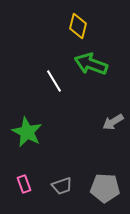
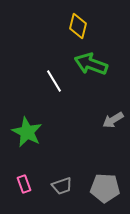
gray arrow: moved 2 px up
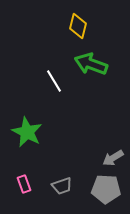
gray arrow: moved 38 px down
gray pentagon: moved 1 px right, 1 px down
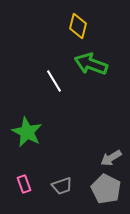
gray arrow: moved 2 px left
gray pentagon: rotated 24 degrees clockwise
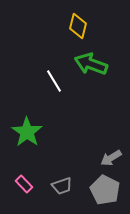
green star: rotated 8 degrees clockwise
pink rectangle: rotated 24 degrees counterclockwise
gray pentagon: moved 1 px left, 1 px down
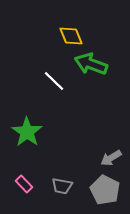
yellow diamond: moved 7 px left, 10 px down; rotated 35 degrees counterclockwise
white line: rotated 15 degrees counterclockwise
gray trapezoid: rotated 30 degrees clockwise
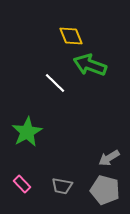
green arrow: moved 1 px left, 1 px down
white line: moved 1 px right, 2 px down
green star: rotated 8 degrees clockwise
gray arrow: moved 2 px left
pink rectangle: moved 2 px left
gray pentagon: rotated 12 degrees counterclockwise
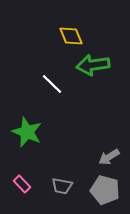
green arrow: moved 3 px right; rotated 28 degrees counterclockwise
white line: moved 3 px left, 1 px down
green star: rotated 20 degrees counterclockwise
gray arrow: moved 1 px up
